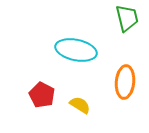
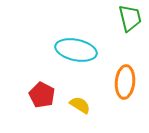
green trapezoid: moved 3 px right
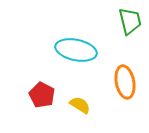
green trapezoid: moved 3 px down
orange ellipse: rotated 16 degrees counterclockwise
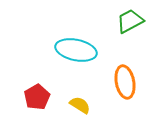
green trapezoid: rotated 104 degrees counterclockwise
red pentagon: moved 5 px left, 2 px down; rotated 15 degrees clockwise
